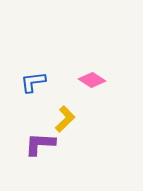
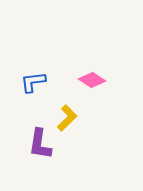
yellow L-shape: moved 2 px right, 1 px up
purple L-shape: rotated 84 degrees counterclockwise
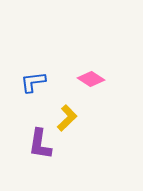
pink diamond: moved 1 px left, 1 px up
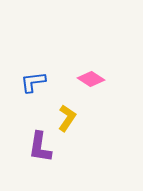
yellow L-shape: rotated 12 degrees counterclockwise
purple L-shape: moved 3 px down
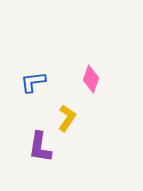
pink diamond: rotated 76 degrees clockwise
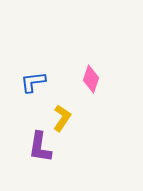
yellow L-shape: moved 5 px left
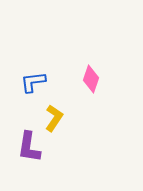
yellow L-shape: moved 8 px left
purple L-shape: moved 11 px left
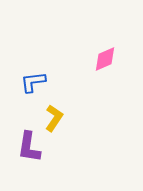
pink diamond: moved 14 px right, 20 px up; rotated 48 degrees clockwise
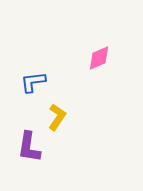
pink diamond: moved 6 px left, 1 px up
yellow L-shape: moved 3 px right, 1 px up
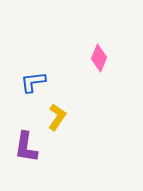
pink diamond: rotated 44 degrees counterclockwise
purple L-shape: moved 3 px left
